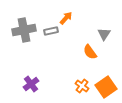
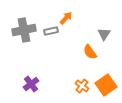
orange square: moved 2 px up
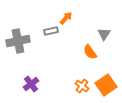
gray cross: moved 6 px left, 11 px down
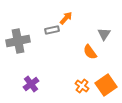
gray rectangle: moved 1 px right, 1 px up
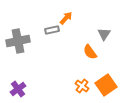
purple cross: moved 13 px left, 5 px down
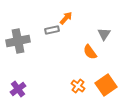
orange cross: moved 4 px left
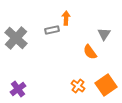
orange arrow: rotated 40 degrees counterclockwise
gray cross: moved 2 px left, 3 px up; rotated 35 degrees counterclockwise
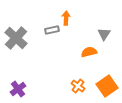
orange semicircle: moved 1 px left; rotated 112 degrees clockwise
orange square: moved 1 px right, 1 px down
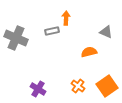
gray rectangle: moved 1 px down
gray triangle: moved 2 px right, 2 px up; rotated 40 degrees counterclockwise
gray cross: rotated 20 degrees counterclockwise
purple cross: moved 20 px right; rotated 21 degrees counterclockwise
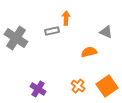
gray cross: rotated 10 degrees clockwise
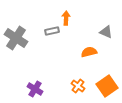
purple cross: moved 3 px left
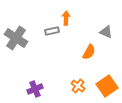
orange semicircle: rotated 133 degrees clockwise
purple cross: rotated 35 degrees clockwise
